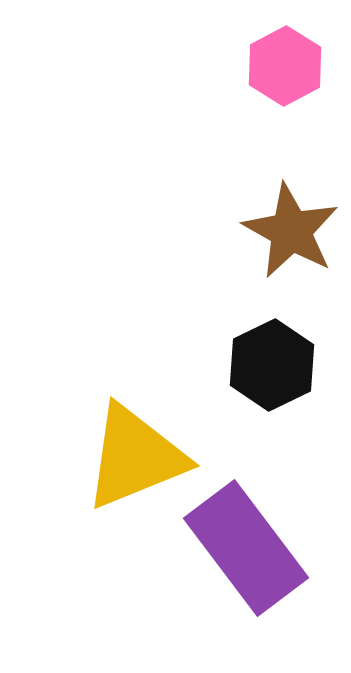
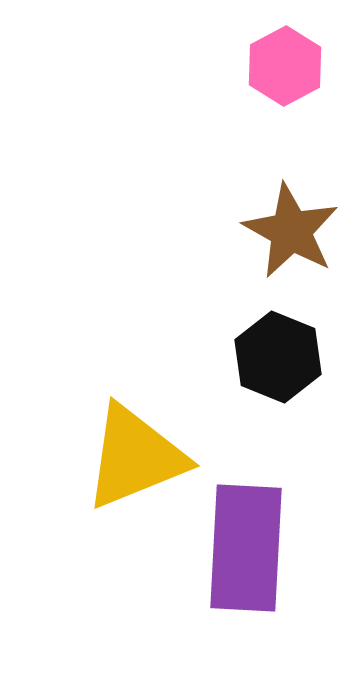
black hexagon: moved 6 px right, 8 px up; rotated 12 degrees counterclockwise
purple rectangle: rotated 40 degrees clockwise
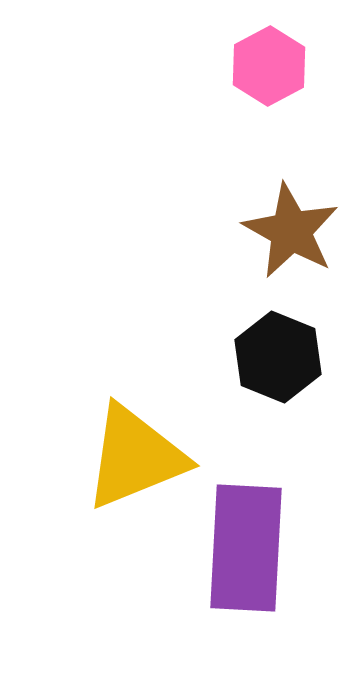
pink hexagon: moved 16 px left
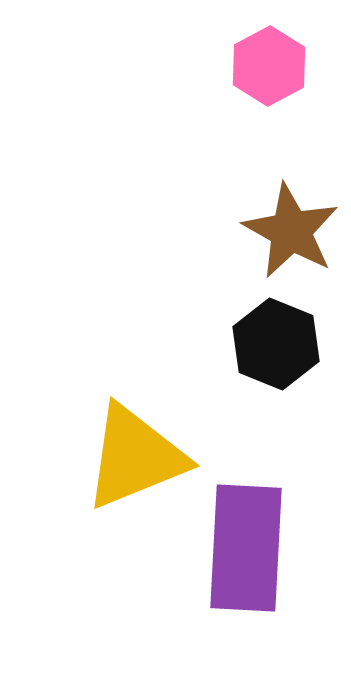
black hexagon: moved 2 px left, 13 px up
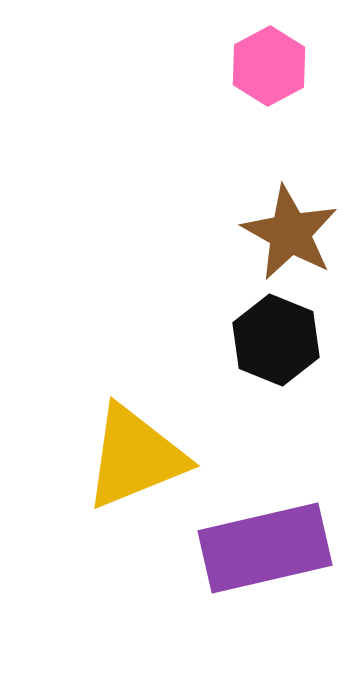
brown star: moved 1 px left, 2 px down
black hexagon: moved 4 px up
purple rectangle: moved 19 px right; rotated 74 degrees clockwise
